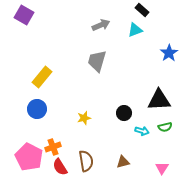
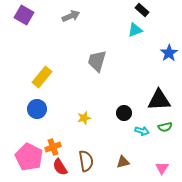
gray arrow: moved 30 px left, 9 px up
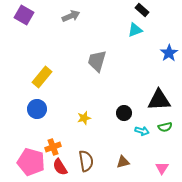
pink pentagon: moved 2 px right, 5 px down; rotated 12 degrees counterclockwise
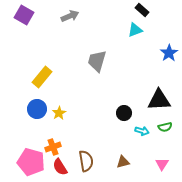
gray arrow: moved 1 px left
yellow star: moved 25 px left, 5 px up; rotated 16 degrees counterclockwise
pink triangle: moved 4 px up
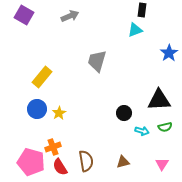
black rectangle: rotated 56 degrees clockwise
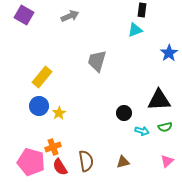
blue circle: moved 2 px right, 3 px up
pink triangle: moved 5 px right, 3 px up; rotated 16 degrees clockwise
